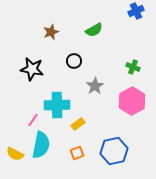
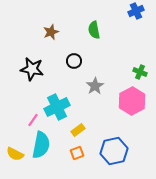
green semicircle: rotated 108 degrees clockwise
green cross: moved 7 px right, 5 px down
cyan cross: moved 2 px down; rotated 25 degrees counterclockwise
yellow rectangle: moved 6 px down
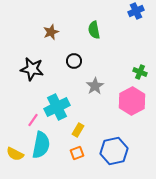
yellow rectangle: rotated 24 degrees counterclockwise
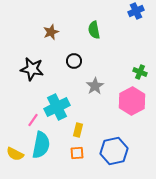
yellow rectangle: rotated 16 degrees counterclockwise
orange square: rotated 16 degrees clockwise
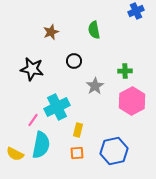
green cross: moved 15 px left, 1 px up; rotated 24 degrees counterclockwise
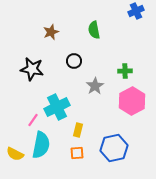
blue hexagon: moved 3 px up
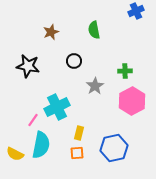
black star: moved 4 px left, 3 px up
yellow rectangle: moved 1 px right, 3 px down
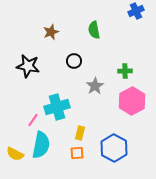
cyan cross: rotated 10 degrees clockwise
yellow rectangle: moved 1 px right
blue hexagon: rotated 20 degrees counterclockwise
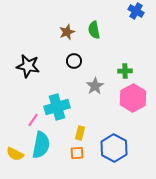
blue cross: rotated 35 degrees counterclockwise
brown star: moved 16 px right
pink hexagon: moved 1 px right, 3 px up
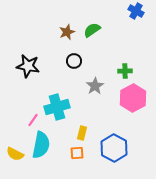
green semicircle: moved 2 px left; rotated 66 degrees clockwise
yellow rectangle: moved 2 px right
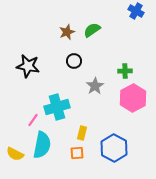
cyan semicircle: moved 1 px right
